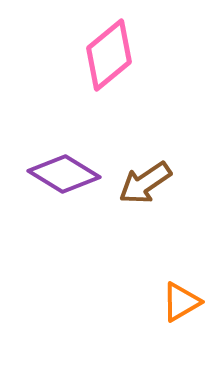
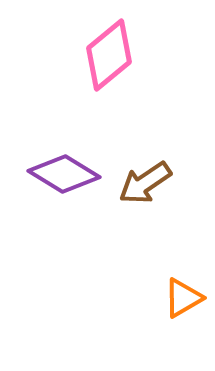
orange triangle: moved 2 px right, 4 px up
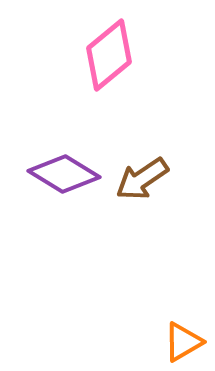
brown arrow: moved 3 px left, 4 px up
orange triangle: moved 44 px down
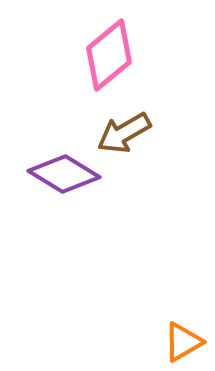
brown arrow: moved 18 px left, 46 px up; rotated 4 degrees clockwise
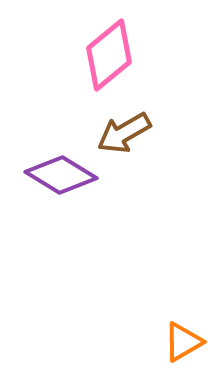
purple diamond: moved 3 px left, 1 px down
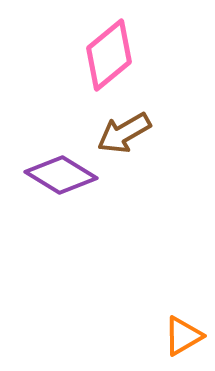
orange triangle: moved 6 px up
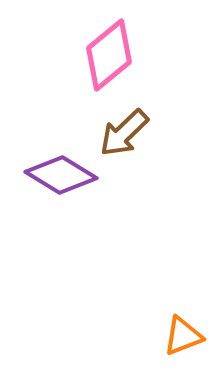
brown arrow: rotated 14 degrees counterclockwise
orange triangle: rotated 9 degrees clockwise
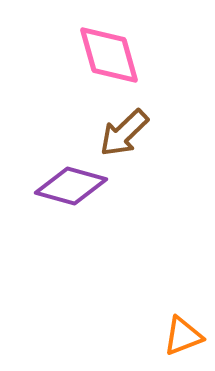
pink diamond: rotated 66 degrees counterclockwise
purple diamond: moved 10 px right, 11 px down; rotated 16 degrees counterclockwise
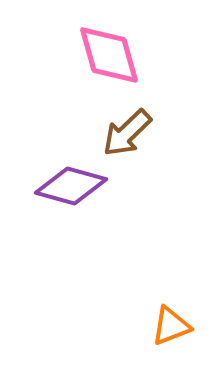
brown arrow: moved 3 px right
orange triangle: moved 12 px left, 10 px up
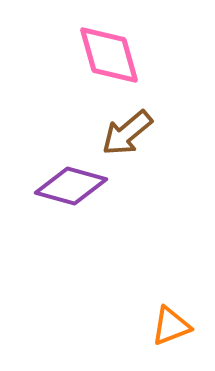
brown arrow: rotated 4 degrees clockwise
